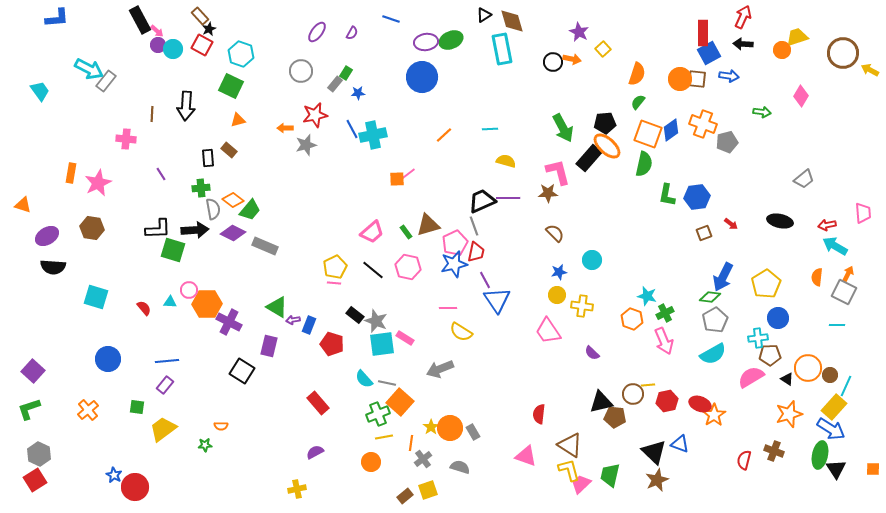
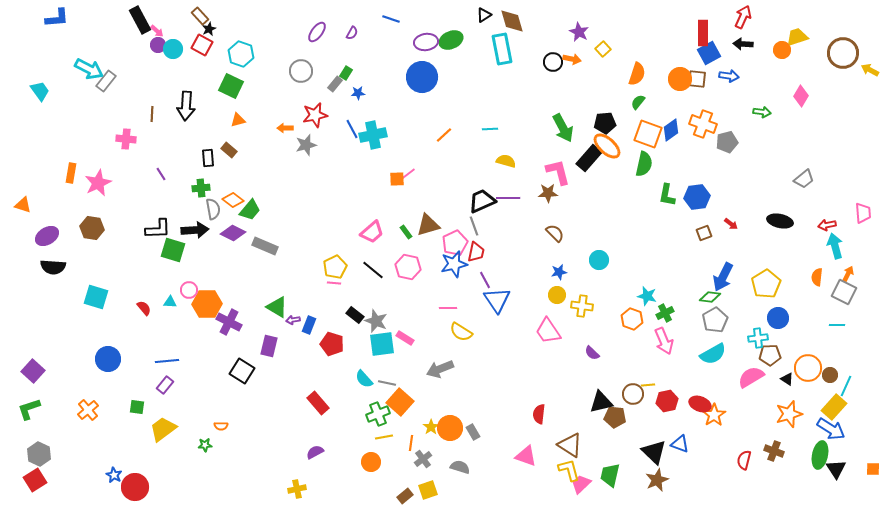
cyan arrow at (835, 246): rotated 45 degrees clockwise
cyan circle at (592, 260): moved 7 px right
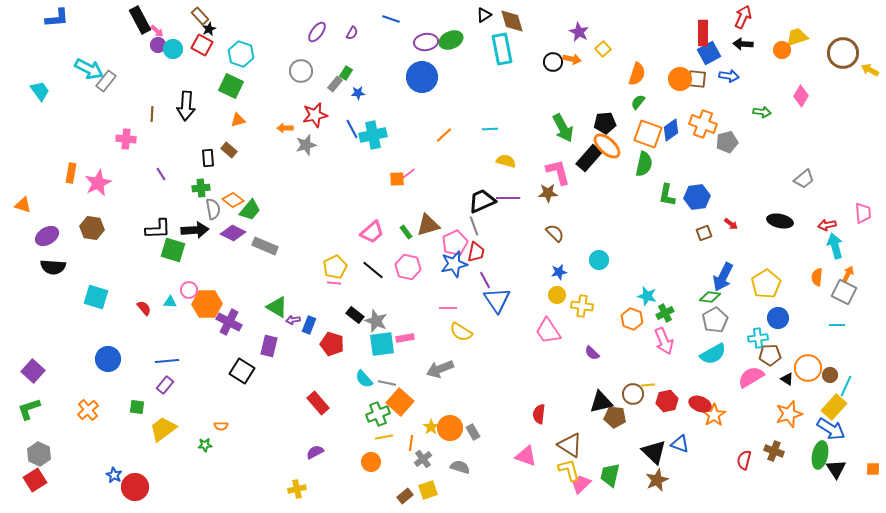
pink rectangle at (405, 338): rotated 42 degrees counterclockwise
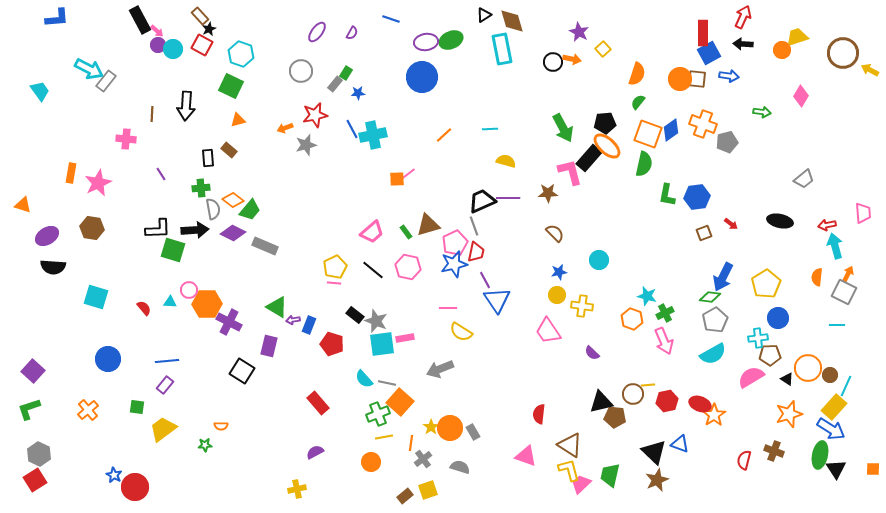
orange arrow at (285, 128): rotated 21 degrees counterclockwise
pink L-shape at (558, 172): moved 12 px right
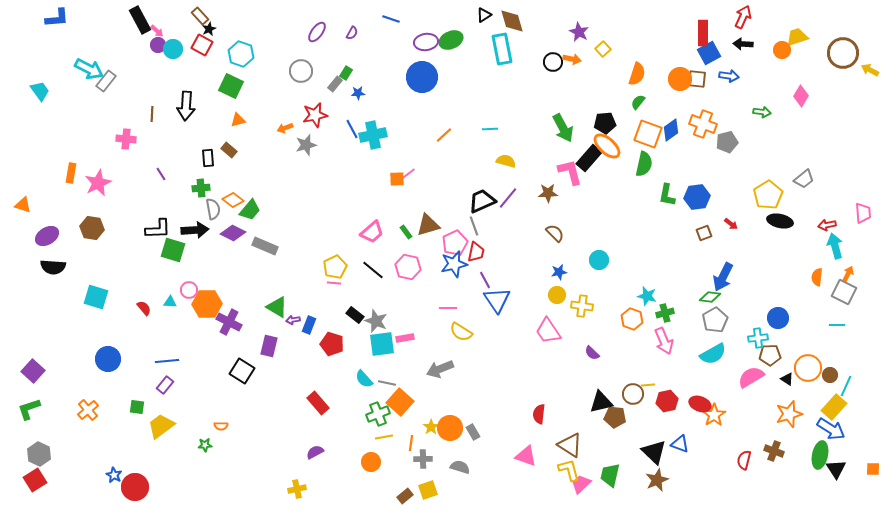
purple line at (508, 198): rotated 50 degrees counterclockwise
yellow pentagon at (766, 284): moved 2 px right, 89 px up
green cross at (665, 313): rotated 12 degrees clockwise
yellow trapezoid at (163, 429): moved 2 px left, 3 px up
gray cross at (423, 459): rotated 36 degrees clockwise
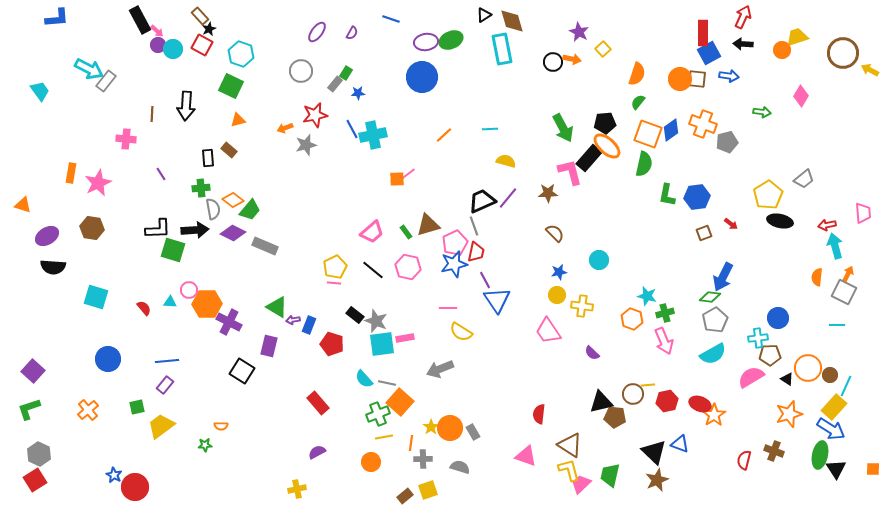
green square at (137, 407): rotated 21 degrees counterclockwise
purple semicircle at (315, 452): moved 2 px right
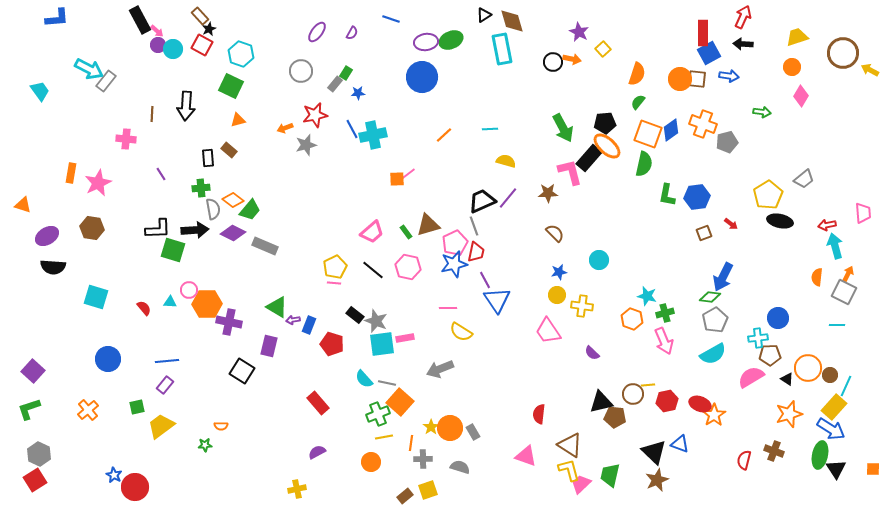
orange circle at (782, 50): moved 10 px right, 17 px down
purple cross at (229, 322): rotated 15 degrees counterclockwise
